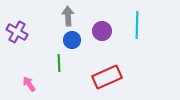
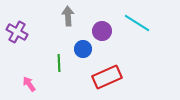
cyan line: moved 2 px up; rotated 60 degrees counterclockwise
blue circle: moved 11 px right, 9 px down
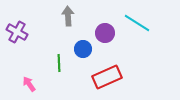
purple circle: moved 3 px right, 2 px down
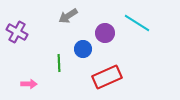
gray arrow: rotated 120 degrees counterclockwise
pink arrow: rotated 126 degrees clockwise
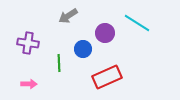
purple cross: moved 11 px right, 11 px down; rotated 20 degrees counterclockwise
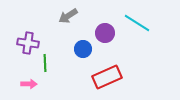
green line: moved 14 px left
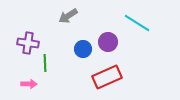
purple circle: moved 3 px right, 9 px down
